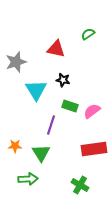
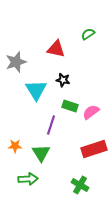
pink semicircle: moved 1 px left, 1 px down
red rectangle: rotated 10 degrees counterclockwise
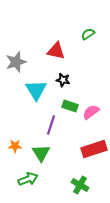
red triangle: moved 2 px down
green arrow: rotated 18 degrees counterclockwise
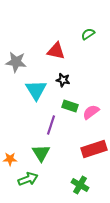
gray star: rotated 25 degrees clockwise
orange star: moved 5 px left, 13 px down
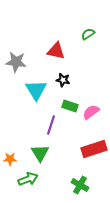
green triangle: moved 1 px left
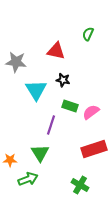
green semicircle: rotated 32 degrees counterclockwise
orange star: moved 1 px down
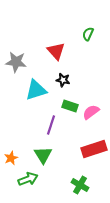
red triangle: rotated 36 degrees clockwise
cyan triangle: rotated 45 degrees clockwise
green triangle: moved 3 px right, 2 px down
orange star: moved 1 px right, 2 px up; rotated 24 degrees counterclockwise
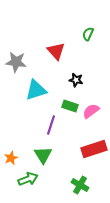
black star: moved 13 px right
pink semicircle: moved 1 px up
